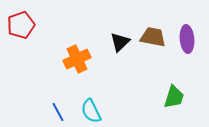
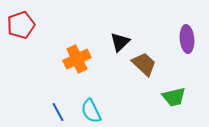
brown trapezoid: moved 9 px left, 27 px down; rotated 32 degrees clockwise
green trapezoid: rotated 60 degrees clockwise
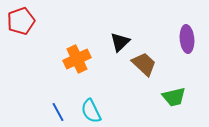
red pentagon: moved 4 px up
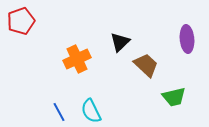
brown trapezoid: moved 2 px right, 1 px down
blue line: moved 1 px right
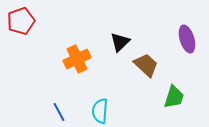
purple ellipse: rotated 12 degrees counterclockwise
green trapezoid: rotated 60 degrees counterclockwise
cyan semicircle: moved 9 px right; rotated 30 degrees clockwise
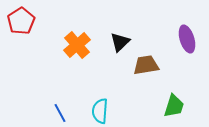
red pentagon: rotated 12 degrees counterclockwise
orange cross: moved 14 px up; rotated 16 degrees counterclockwise
brown trapezoid: rotated 52 degrees counterclockwise
green trapezoid: moved 9 px down
blue line: moved 1 px right, 1 px down
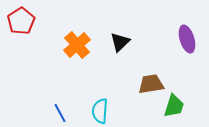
brown trapezoid: moved 5 px right, 19 px down
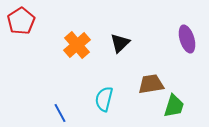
black triangle: moved 1 px down
cyan semicircle: moved 4 px right, 12 px up; rotated 10 degrees clockwise
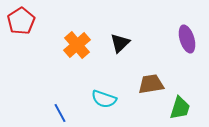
cyan semicircle: rotated 85 degrees counterclockwise
green trapezoid: moved 6 px right, 2 px down
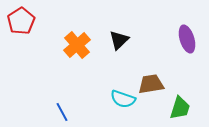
black triangle: moved 1 px left, 3 px up
cyan semicircle: moved 19 px right
blue line: moved 2 px right, 1 px up
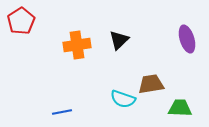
orange cross: rotated 32 degrees clockwise
green trapezoid: rotated 105 degrees counterclockwise
blue line: rotated 72 degrees counterclockwise
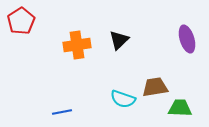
brown trapezoid: moved 4 px right, 3 px down
